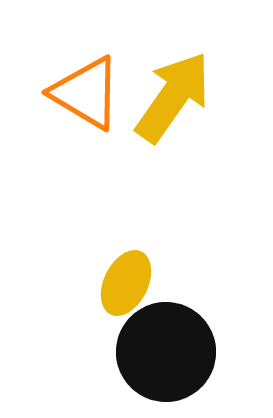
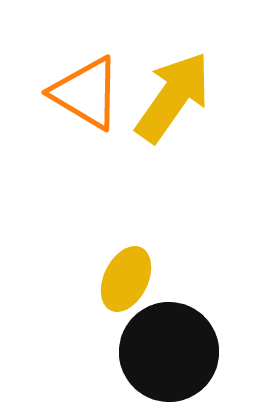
yellow ellipse: moved 4 px up
black circle: moved 3 px right
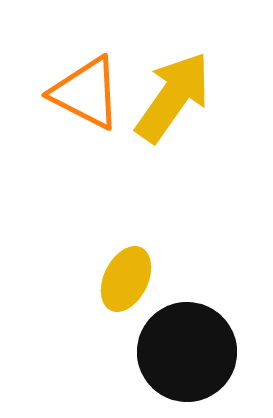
orange triangle: rotated 4 degrees counterclockwise
black circle: moved 18 px right
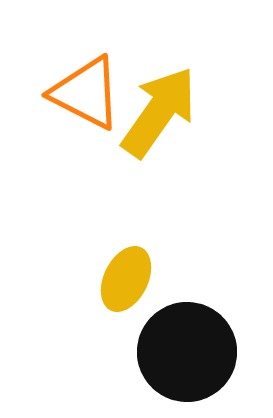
yellow arrow: moved 14 px left, 15 px down
